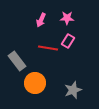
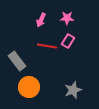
red line: moved 1 px left, 2 px up
orange circle: moved 6 px left, 4 px down
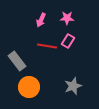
gray star: moved 4 px up
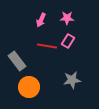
gray star: moved 1 px left, 6 px up; rotated 12 degrees clockwise
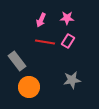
red line: moved 2 px left, 4 px up
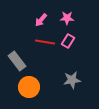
pink arrow: rotated 16 degrees clockwise
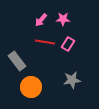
pink star: moved 4 px left, 1 px down
pink rectangle: moved 3 px down
orange circle: moved 2 px right
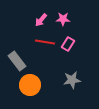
orange circle: moved 1 px left, 2 px up
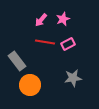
pink star: rotated 24 degrees counterclockwise
pink rectangle: rotated 32 degrees clockwise
gray star: moved 1 px right, 2 px up
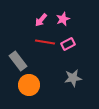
gray rectangle: moved 1 px right
orange circle: moved 1 px left
